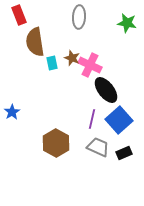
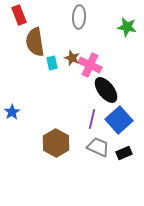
green star: moved 4 px down
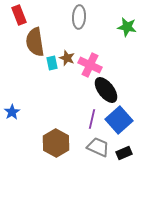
brown star: moved 5 px left
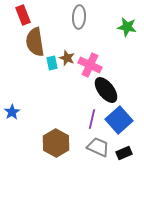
red rectangle: moved 4 px right
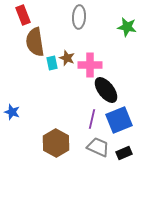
pink cross: rotated 25 degrees counterclockwise
blue star: rotated 21 degrees counterclockwise
blue square: rotated 20 degrees clockwise
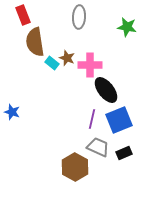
cyan rectangle: rotated 40 degrees counterclockwise
brown hexagon: moved 19 px right, 24 px down
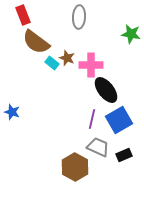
green star: moved 4 px right, 7 px down
brown semicircle: moved 1 px right; rotated 44 degrees counterclockwise
pink cross: moved 1 px right
blue square: rotated 8 degrees counterclockwise
black rectangle: moved 2 px down
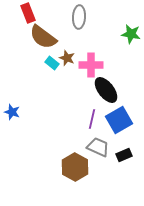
red rectangle: moved 5 px right, 2 px up
brown semicircle: moved 7 px right, 5 px up
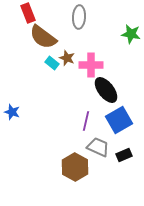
purple line: moved 6 px left, 2 px down
